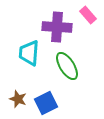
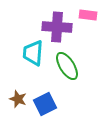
pink rectangle: rotated 42 degrees counterclockwise
cyan trapezoid: moved 4 px right
blue square: moved 1 px left, 1 px down
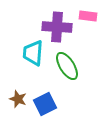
pink rectangle: moved 1 px down
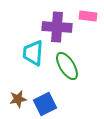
brown star: rotated 30 degrees counterclockwise
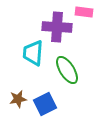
pink rectangle: moved 4 px left, 4 px up
green ellipse: moved 4 px down
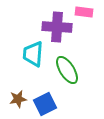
cyan trapezoid: moved 1 px down
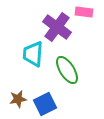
purple cross: rotated 32 degrees clockwise
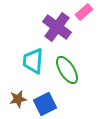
pink rectangle: rotated 48 degrees counterclockwise
cyan trapezoid: moved 7 px down
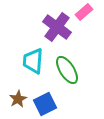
brown star: rotated 18 degrees counterclockwise
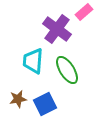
purple cross: moved 2 px down
brown star: rotated 18 degrees clockwise
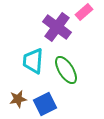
purple cross: moved 2 px up
green ellipse: moved 1 px left
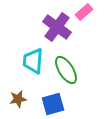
blue square: moved 8 px right; rotated 10 degrees clockwise
